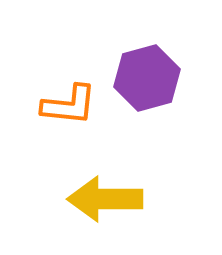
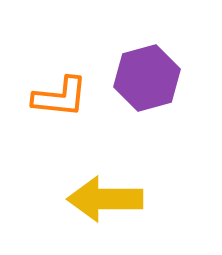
orange L-shape: moved 9 px left, 8 px up
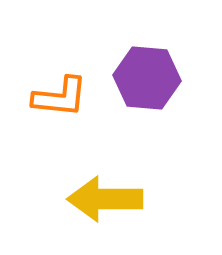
purple hexagon: rotated 20 degrees clockwise
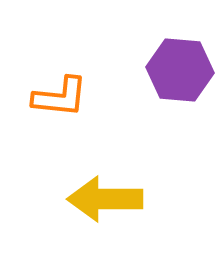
purple hexagon: moved 33 px right, 8 px up
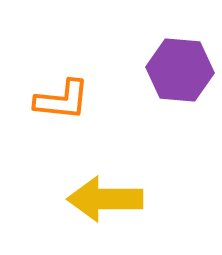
orange L-shape: moved 2 px right, 3 px down
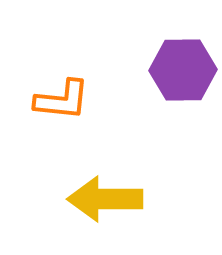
purple hexagon: moved 3 px right; rotated 6 degrees counterclockwise
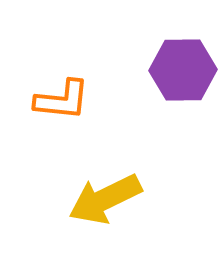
yellow arrow: rotated 26 degrees counterclockwise
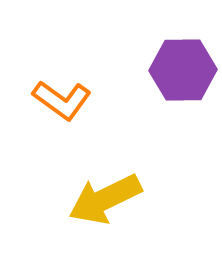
orange L-shape: rotated 30 degrees clockwise
